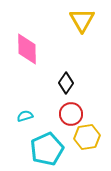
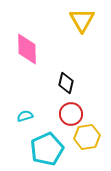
black diamond: rotated 20 degrees counterclockwise
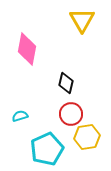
pink diamond: rotated 12 degrees clockwise
cyan semicircle: moved 5 px left
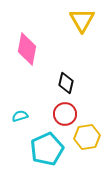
red circle: moved 6 px left
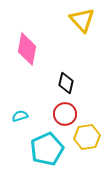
yellow triangle: rotated 12 degrees counterclockwise
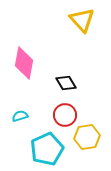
pink diamond: moved 3 px left, 14 px down
black diamond: rotated 45 degrees counterclockwise
red circle: moved 1 px down
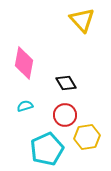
cyan semicircle: moved 5 px right, 10 px up
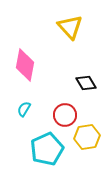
yellow triangle: moved 12 px left, 7 px down
pink diamond: moved 1 px right, 2 px down
black diamond: moved 20 px right
cyan semicircle: moved 1 px left, 3 px down; rotated 42 degrees counterclockwise
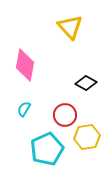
black diamond: rotated 30 degrees counterclockwise
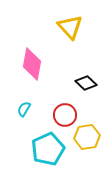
pink diamond: moved 7 px right, 1 px up
black diamond: rotated 15 degrees clockwise
cyan pentagon: moved 1 px right
